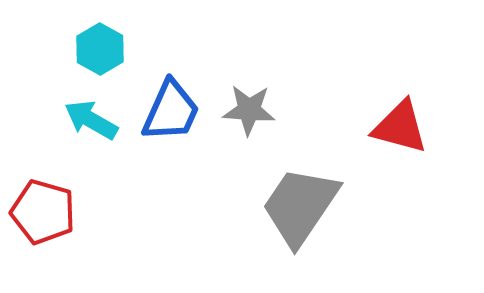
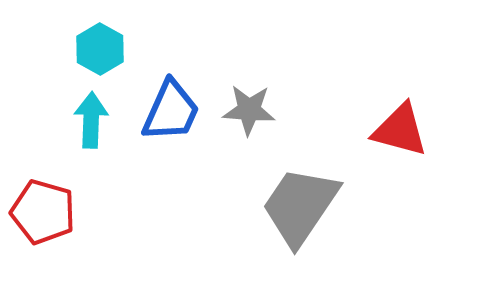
cyan arrow: rotated 62 degrees clockwise
red triangle: moved 3 px down
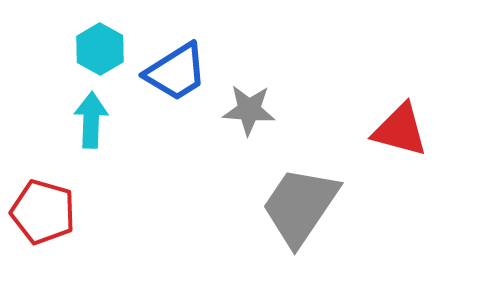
blue trapezoid: moved 5 px right, 39 px up; rotated 34 degrees clockwise
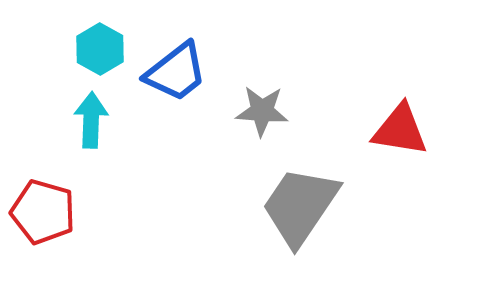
blue trapezoid: rotated 6 degrees counterclockwise
gray star: moved 13 px right, 1 px down
red triangle: rotated 6 degrees counterclockwise
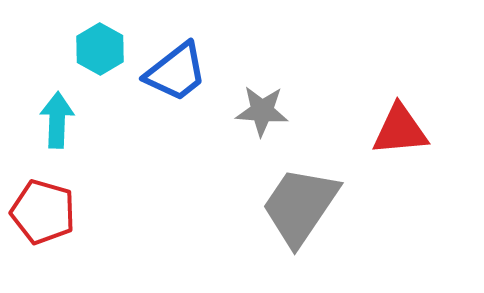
cyan arrow: moved 34 px left
red triangle: rotated 14 degrees counterclockwise
